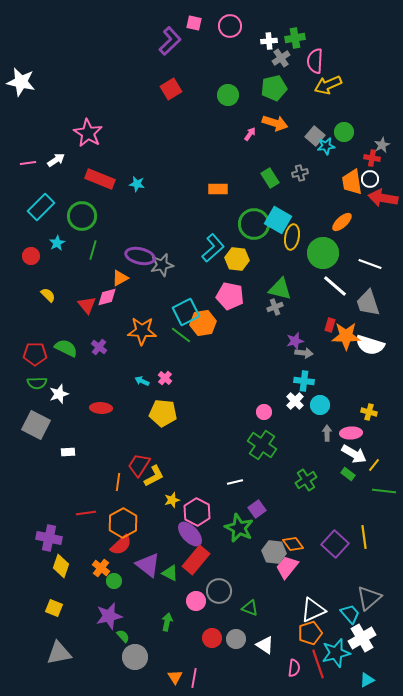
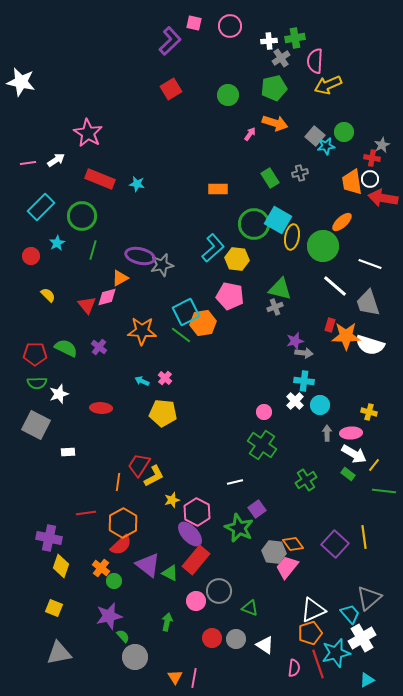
green circle at (323, 253): moved 7 px up
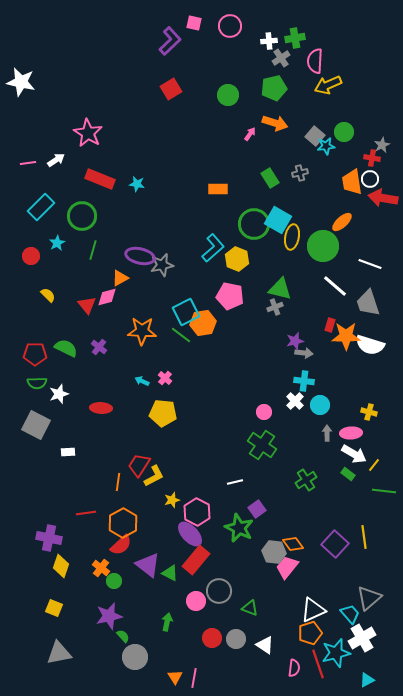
yellow hexagon at (237, 259): rotated 15 degrees clockwise
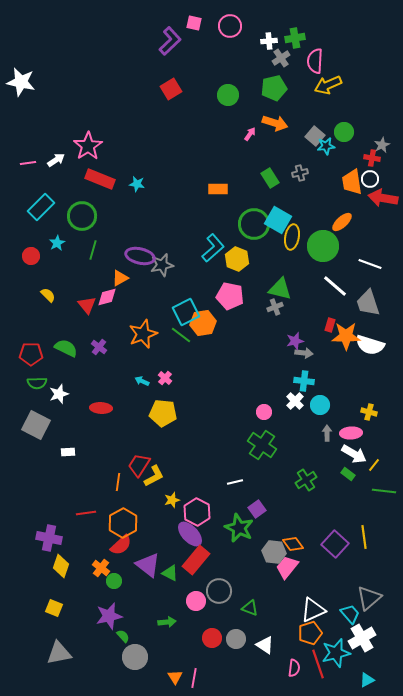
pink star at (88, 133): moved 13 px down; rotated 8 degrees clockwise
orange star at (142, 331): moved 1 px right, 3 px down; rotated 24 degrees counterclockwise
red pentagon at (35, 354): moved 4 px left
green arrow at (167, 622): rotated 72 degrees clockwise
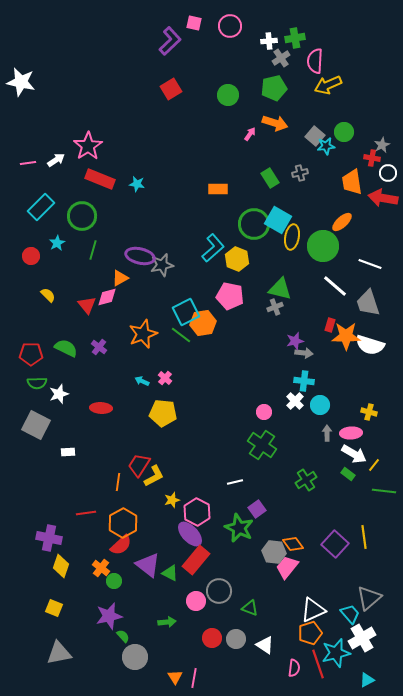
white circle at (370, 179): moved 18 px right, 6 px up
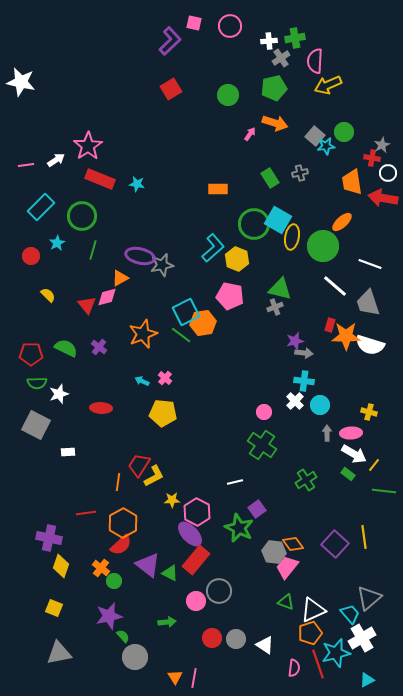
pink line at (28, 163): moved 2 px left, 2 px down
yellow star at (172, 500): rotated 14 degrees clockwise
green triangle at (250, 608): moved 36 px right, 6 px up
